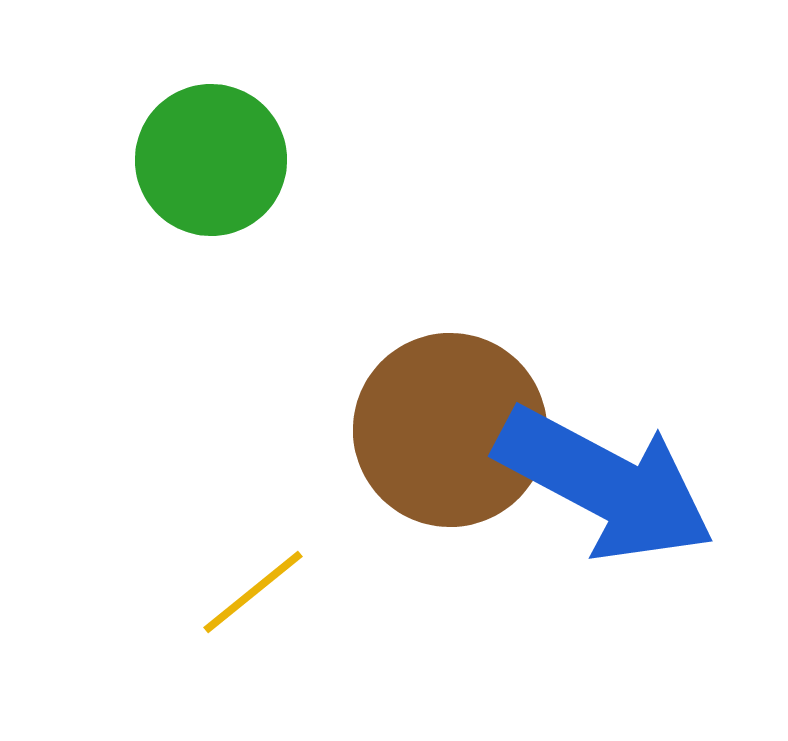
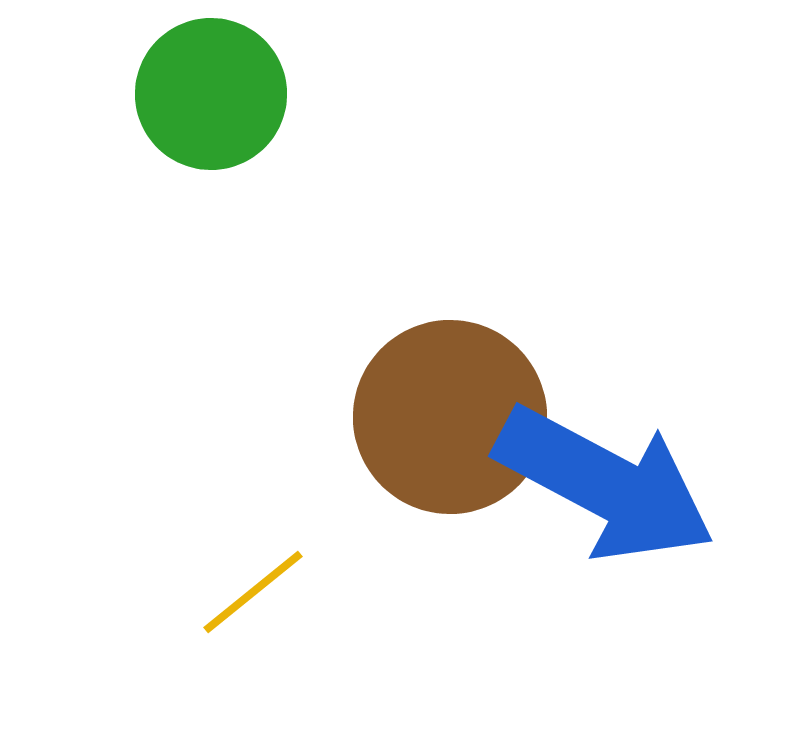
green circle: moved 66 px up
brown circle: moved 13 px up
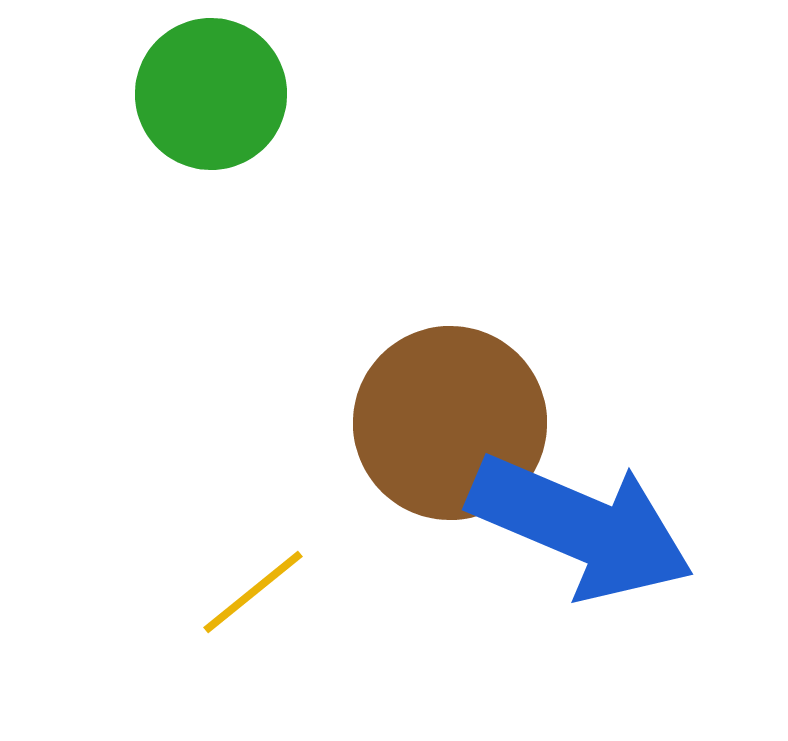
brown circle: moved 6 px down
blue arrow: moved 24 px left, 43 px down; rotated 5 degrees counterclockwise
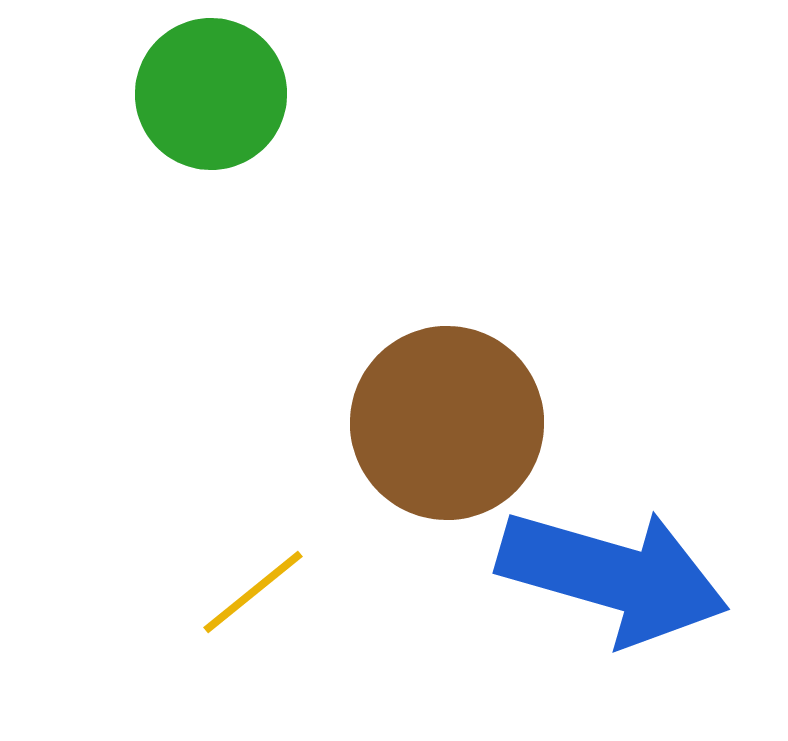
brown circle: moved 3 px left
blue arrow: moved 32 px right, 49 px down; rotated 7 degrees counterclockwise
